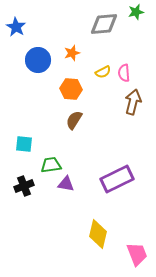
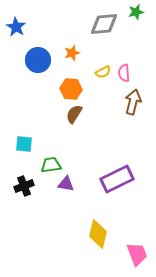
brown semicircle: moved 6 px up
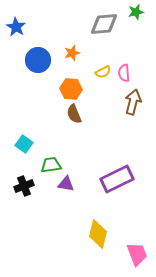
brown semicircle: rotated 54 degrees counterclockwise
cyan square: rotated 30 degrees clockwise
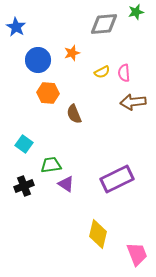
yellow semicircle: moved 1 px left
orange hexagon: moved 23 px left, 4 px down
brown arrow: rotated 110 degrees counterclockwise
purple triangle: rotated 24 degrees clockwise
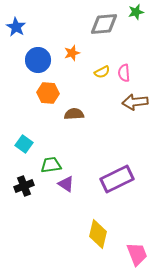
brown arrow: moved 2 px right
brown semicircle: rotated 108 degrees clockwise
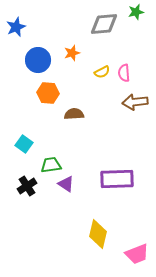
blue star: rotated 18 degrees clockwise
purple rectangle: rotated 24 degrees clockwise
black cross: moved 3 px right; rotated 12 degrees counterclockwise
pink trapezoid: rotated 90 degrees clockwise
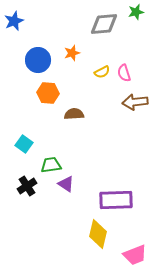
blue star: moved 2 px left, 6 px up
pink semicircle: rotated 12 degrees counterclockwise
purple rectangle: moved 1 px left, 21 px down
pink trapezoid: moved 2 px left, 1 px down
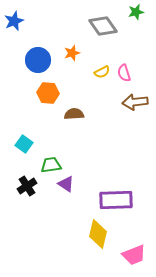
gray diamond: moved 1 px left, 2 px down; rotated 60 degrees clockwise
pink trapezoid: moved 1 px left
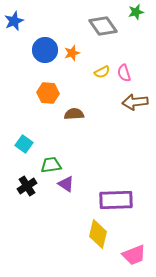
blue circle: moved 7 px right, 10 px up
